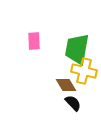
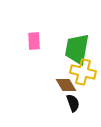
yellow cross: moved 1 px left, 1 px down
black semicircle: rotated 24 degrees clockwise
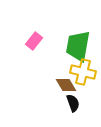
pink rectangle: rotated 42 degrees clockwise
green trapezoid: moved 1 px right, 3 px up
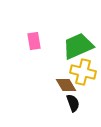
pink rectangle: rotated 48 degrees counterclockwise
green trapezoid: rotated 56 degrees clockwise
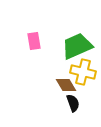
green trapezoid: moved 1 px left
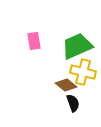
brown diamond: rotated 20 degrees counterclockwise
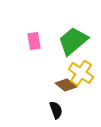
green trapezoid: moved 4 px left, 5 px up; rotated 16 degrees counterclockwise
yellow cross: moved 2 px left, 1 px down; rotated 20 degrees clockwise
black semicircle: moved 17 px left, 7 px down
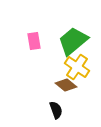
yellow cross: moved 4 px left, 6 px up
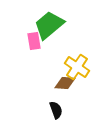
green trapezoid: moved 24 px left, 16 px up
brown diamond: moved 1 px left, 2 px up; rotated 35 degrees counterclockwise
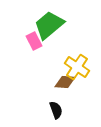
pink rectangle: rotated 18 degrees counterclockwise
brown diamond: moved 1 px up
